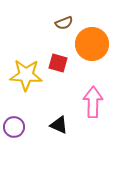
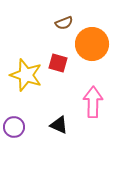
yellow star: rotated 16 degrees clockwise
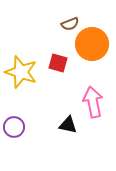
brown semicircle: moved 6 px right, 1 px down
yellow star: moved 5 px left, 3 px up
pink arrow: rotated 12 degrees counterclockwise
black triangle: moved 9 px right; rotated 12 degrees counterclockwise
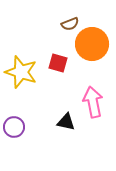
black triangle: moved 2 px left, 3 px up
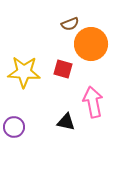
orange circle: moved 1 px left
red square: moved 5 px right, 6 px down
yellow star: moved 3 px right; rotated 16 degrees counterclockwise
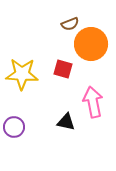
yellow star: moved 2 px left, 2 px down
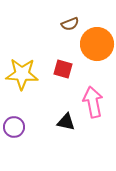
orange circle: moved 6 px right
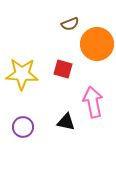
purple circle: moved 9 px right
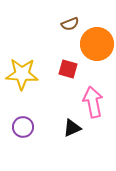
red square: moved 5 px right
black triangle: moved 6 px right, 6 px down; rotated 36 degrees counterclockwise
